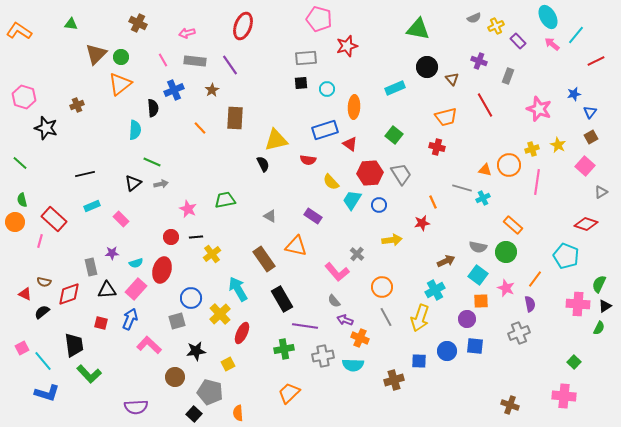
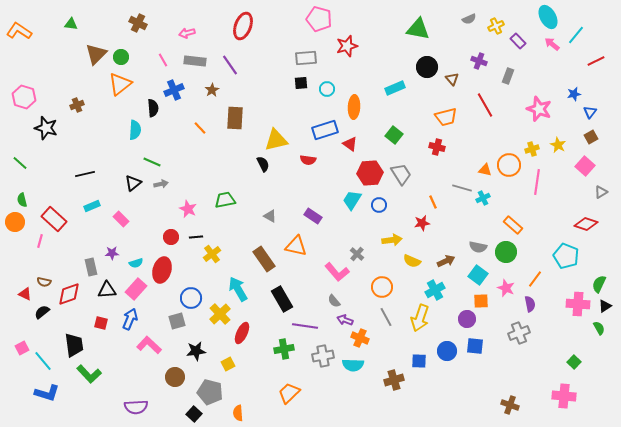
gray semicircle at (474, 18): moved 5 px left, 1 px down
yellow semicircle at (331, 182): moved 81 px right, 79 px down; rotated 24 degrees counterclockwise
green semicircle at (599, 328): rotated 56 degrees counterclockwise
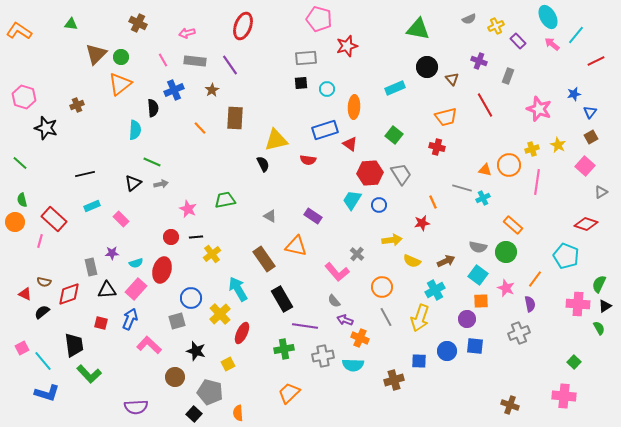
black star at (196, 351): rotated 24 degrees clockwise
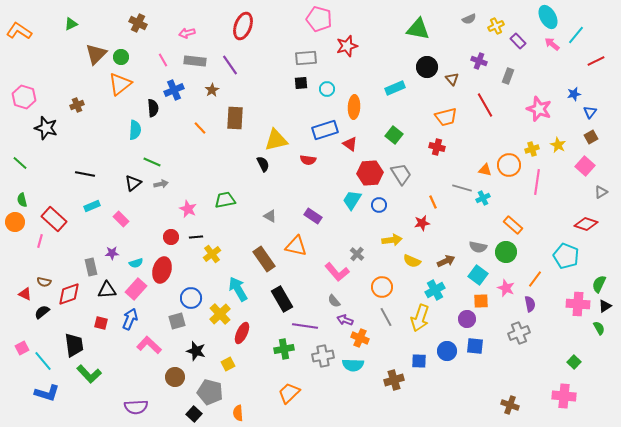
green triangle at (71, 24): rotated 32 degrees counterclockwise
black line at (85, 174): rotated 24 degrees clockwise
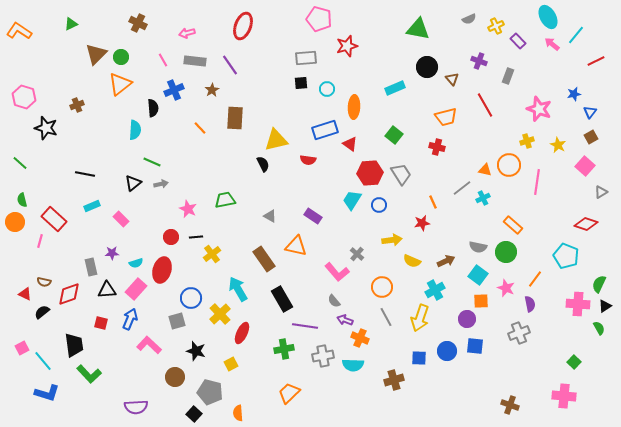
yellow cross at (532, 149): moved 5 px left, 8 px up
gray line at (462, 188): rotated 54 degrees counterclockwise
blue square at (419, 361): moved 3 px up
yellow square at (228, 364): moved 3 px right
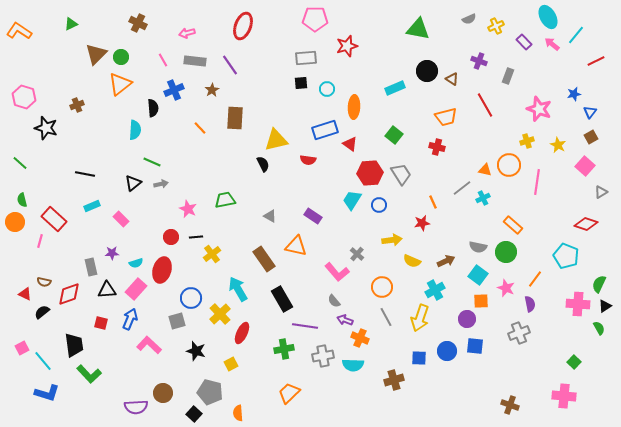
pink pentagon at (319, 19): moved 4 px left; rotated 15 degrees counterclockwise
purple rectangle at (518, 41): moved 6 px right, 1 px down
black circle at (427, 67): moved 4 px down
brown triangle at (452, 79): rotated 16 degrees counterclockwise
brown circle at (175, 377): moved 12 px left, 16 px down
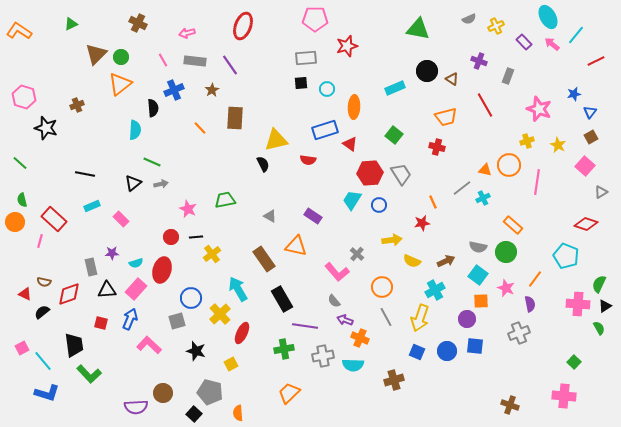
blue square at (419, 358): moved 2 px left, 6 px up; rotated 21 degrees clockwise
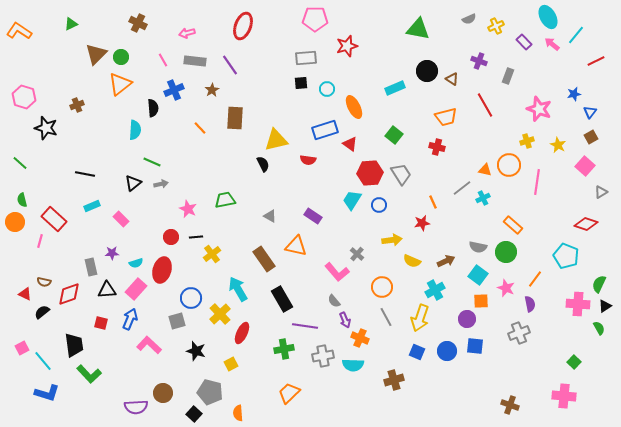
orange ellipse at (354, 107): rotated 30 degrees counterclockwise
purple arrow at (345, 320): rotated 133 degrees counterclockwise
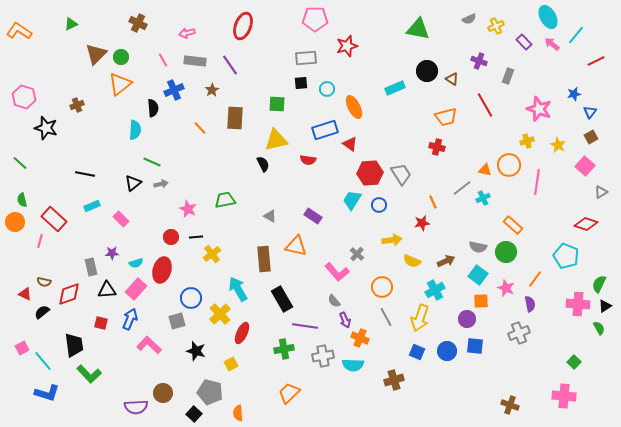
green square at (394, 135): moved 117 px left, 31 px up; rotated 36 degrees counterclockwise
brown rectangle at (264, 259): rotated 30 degrees clockwise
